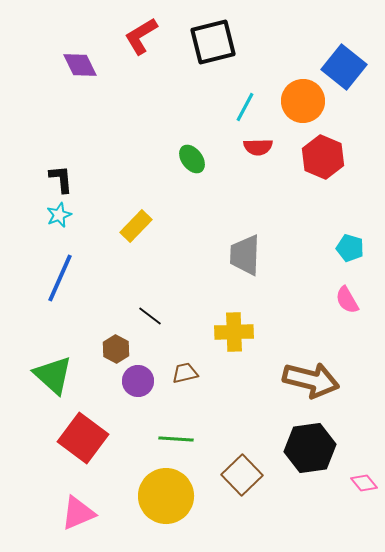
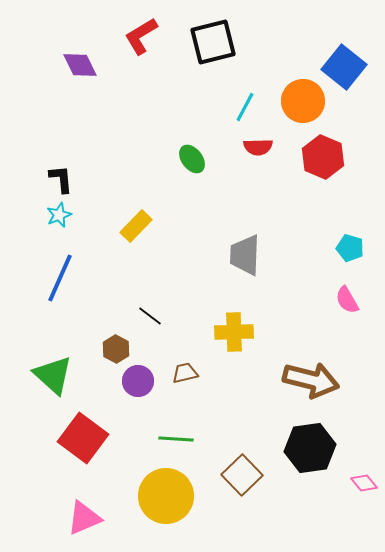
pink triangle: moved 6 px right, 5 px down
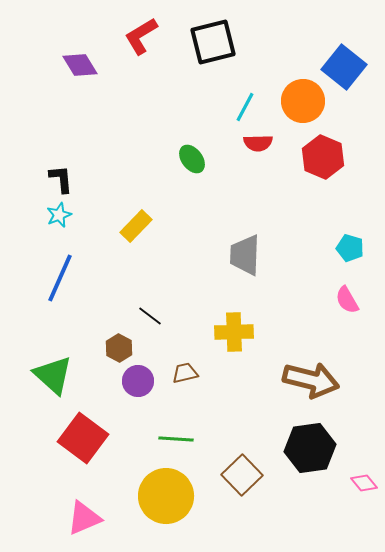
purple diamond: rotated 6 degrees counterclockwise
red semicircle: moved 4 px up
brown hexagon: moved 3 px right, 1 px up
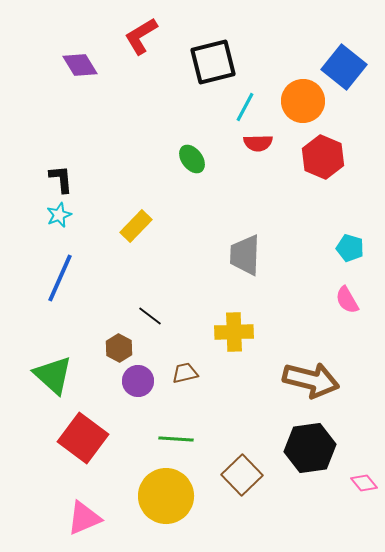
black square: moved 20 px down
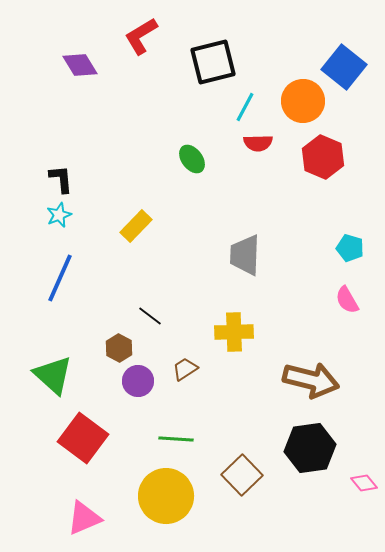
brown trapezoid: moved 4 px up; rotated 20 degrees counterclockwise
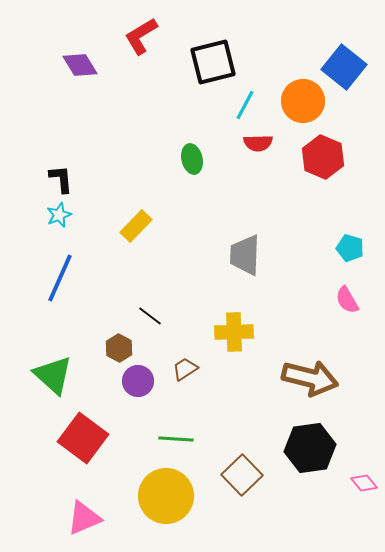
cyan line: moved 2 px up
green ellipse: rotated 24 degrees clockwise
brown arrow: moved 1 px left, 2 px up
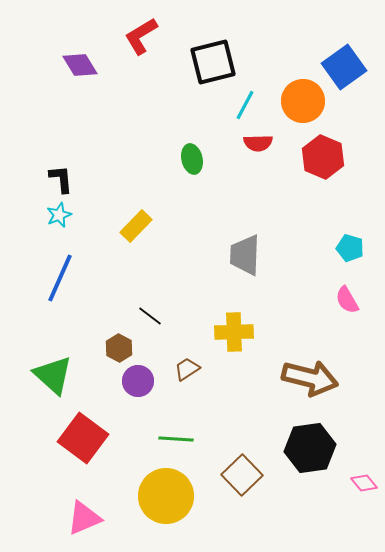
blue square: rotated 15 degrees clockwise
brown trapezoid: moved 2 px right
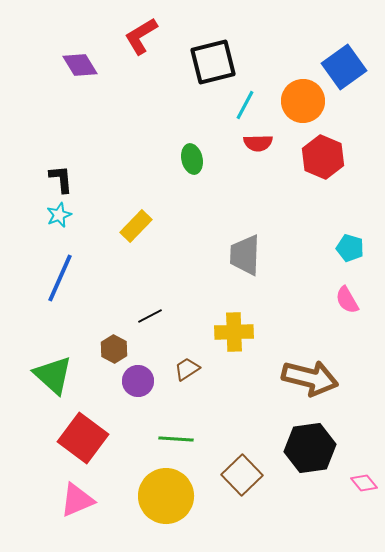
black line: rotated 65 degrees counterclockwise
brown hexagon: moved 5 px left, 1 px down
pink triangle: moved 7 px left, 18 px up
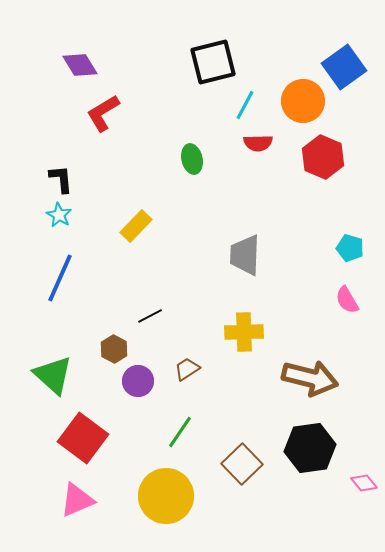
red L-shape: moved 38 px left, 77 px down
cyan star: rotated 20 degrees counterclockwise
yellow cross: moved 10 px right
green line: moved 4 px right, 7 px up; rotated 60 degrees counterclockwise
brown square: moved 11 px up
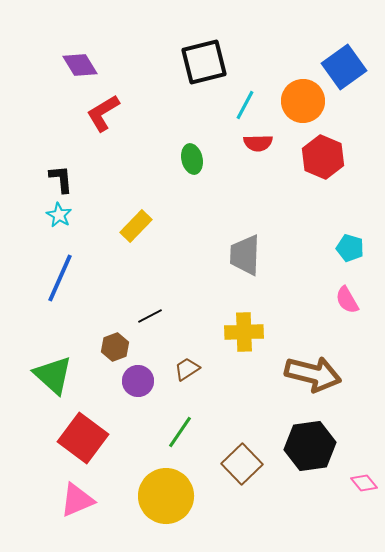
black square: moved 9 px left
brown hexagon: moved 1 px right, 2 px up; rotated 12 degrees clockwise
brown arrow: moved 3 px right, 4 px up
black hexagon: moved 2 px up
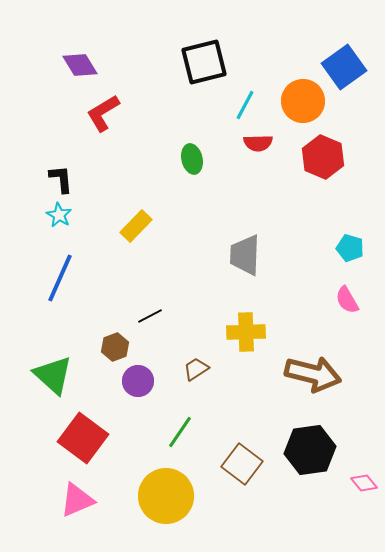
yellow cross: moved 2 px right
brown trapezoid: moved 9 px right
black hexagon: moved 4 px down
brown square: rotated 9 degrees counterclockwise
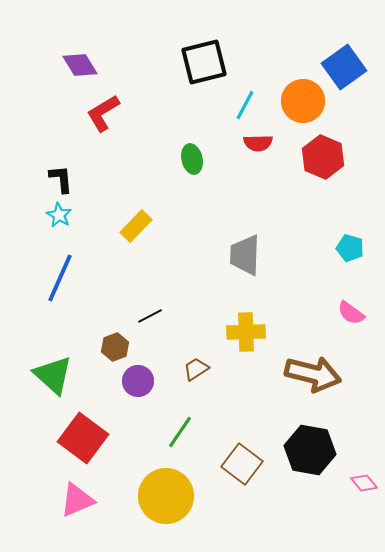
pink semicircle: moved 4 px right, 13 px down; rotated 24 degrees counterclockwise
black hexagon: rotated 18 degrees clockwise
